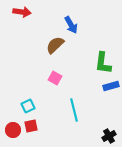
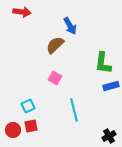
blue arrow: moved 1 px left, 1 px down
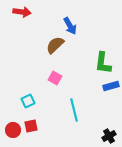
cyan square: moved 5 px up
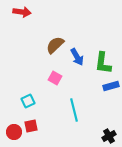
blue arrow: moved 7 px right, 31 px down
red circle: moved 1 px right, 2 px down
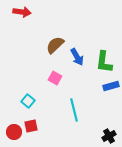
green L-shape: moved 1 px right, 1 px up
cyan square: rotated 24 degrees counterclockwise
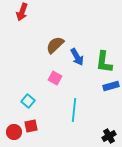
red arrow: rotated 102 degrees clockwise
cyan line: rotated 20 degrees clockwise
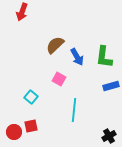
green L-shape: moved 5 px up
pink square: moved 4 px right, 1 px down
cyan square: moved 3 px right, 4 px up
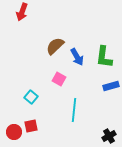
brown semicircle: moved 1 px down
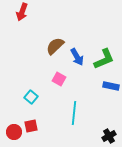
green L-shape: moved 2 px down; rotated 120 degrees counterclockwise
blue rectangle: rotated 28 degrees clockwise
cyan line: moved 3 px down
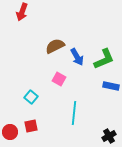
brown semicircle: rotated 18 degrees clockwise
red circle: moved 4 px left
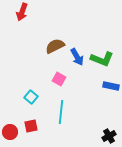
green L-shape: moved 2 px left; rotated 45 degrees clockwise
cyan line: moved 13 px left, 1 px up
